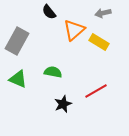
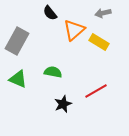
black semicircle: moved 1 px right, 1 px down
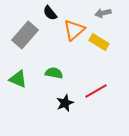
gray rectangle: moved 8 px right, 6 px up; rotated 12 degrees clockwise
green semicircle: moved 1 px right, 1 px down
black star: moved 2 px right, 1 px up
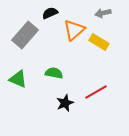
black semicircle: rotated 105 degrees clockwise
red line: moved 1 px down
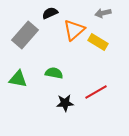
yellow rectangle: moved 1 px left
green triangle: rotated 12 degrees counterclockwise
black star: rotated 18 degrees clockwise
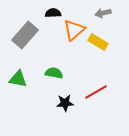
black semicircle: moved 3 px right; rotated 21 degrees clockwise
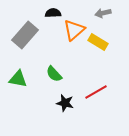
green semicircle: moved 1 px down; rotated 144 degrees counterclockwise
black star: rotated 18 degrees clockwise
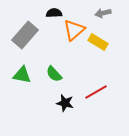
black semicircle: moved 1 px right
green triangle: moved 4 px right, 4 px up
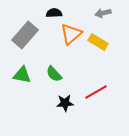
orange triangle: moved 3 px left, 4 px down
black star: rotated 18 degrees counterclockwise
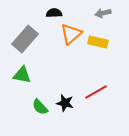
gray rectangle: moved 4 px down
yellow rectangle: rotated 18 degrees counterclockwise
green semicircle: moved 14 px left, 33 px down
black star: rotated 18 degrees clockwise
